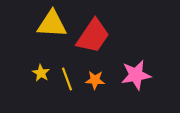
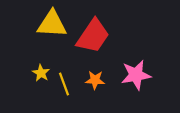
yellow line: moved 3 px left, 5 px down
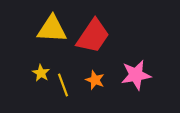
yellow triangle: moved 5 px down
orange star: rotated 18 degrees clockwise
yellow line: moved 1 px left, 1 px down
